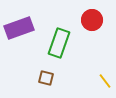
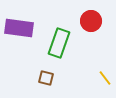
red circle: moved 1 px left, 1 px down
purple rectangle: rotated 28 degrees clockwise
yellow line: moved 3 px up
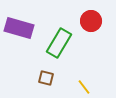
purple rectangle: rotated 8 degrees clockwise
green rectangle: rotated 12 degrees clockwise
yellow line: moved 21 px left, 9 px down
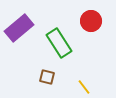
purple rectangle: rotated 56 degrees counterclockwise
green rectangle: rotated 64 degrees counterclockwise
brown square: moved 1 px right, 1 px up
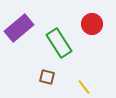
red circle: moved 1 px right, 3 px down
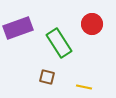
purple rectangle: moved 1 px left; rotated 20 degrees clockwise
yellow line: rotated 42 degrees counterclockwise
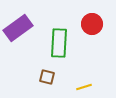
purple rectangle: rotated 16 degrees counterclockwise
green rectangle: rotated 36 degrees clockwise
yellow line: rotated 28 degrees counterclockwise
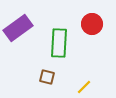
yellow line: rotated 28 degrees counterclockwise
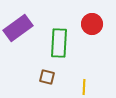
yellow line: rotated 42 degrees counterclockwise
